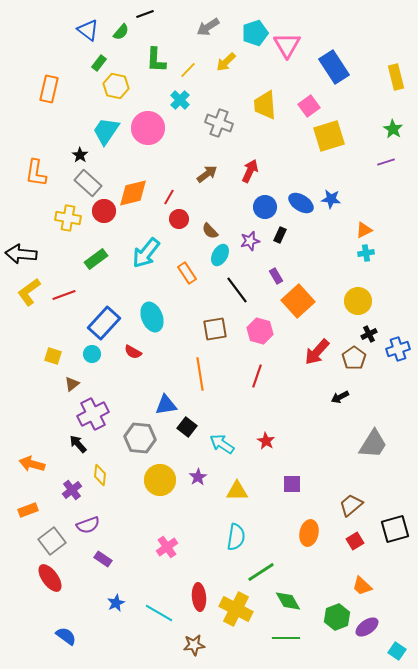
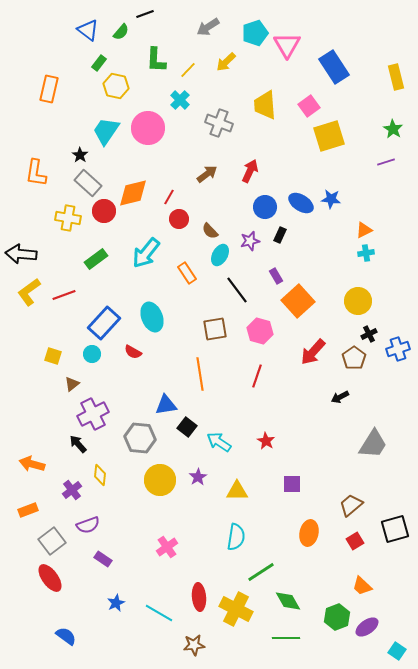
red arrow at (317, 352): moved 4 px left
cyan arrow at (222, 444): moved 3 px left, 2 px up
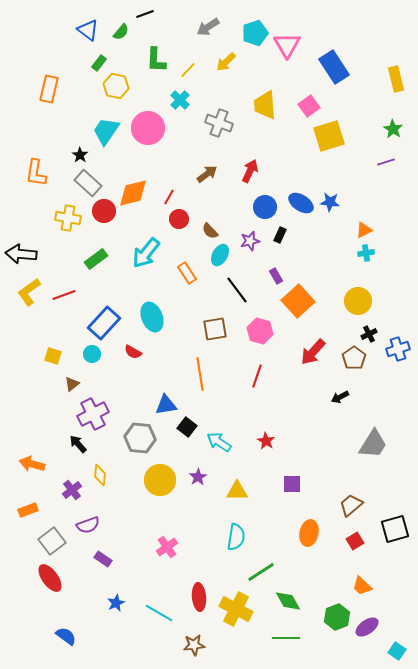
yellow rectangle at (396, 77): moved 2 px down
blue star at (331, 199): moved 1 px left, 3 px down
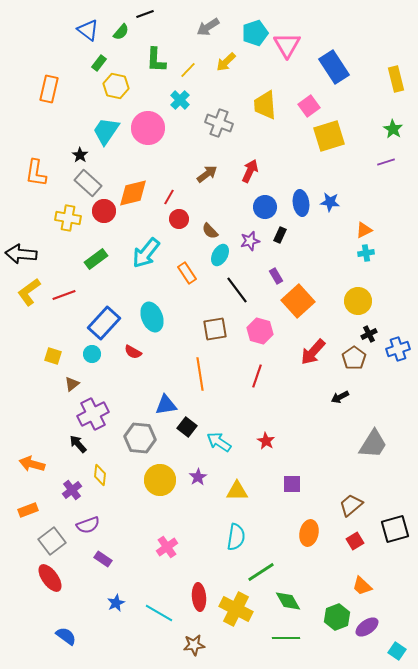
blue ellipse at (301, 203): rotated 50 degrees clockwise
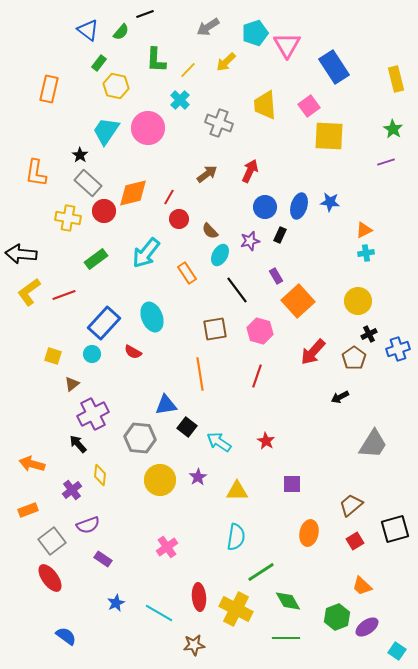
yellow square at (329, 136): rotated 20 degrees clockwise
blue ellipse at (301, 203): moved 2 px left, 3 px down; rotated 25 degrees clockwise
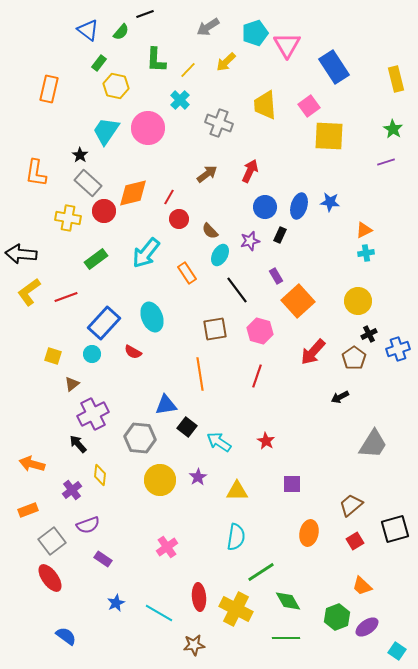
red line at (64, 295): moved 2 px right, 2 px down
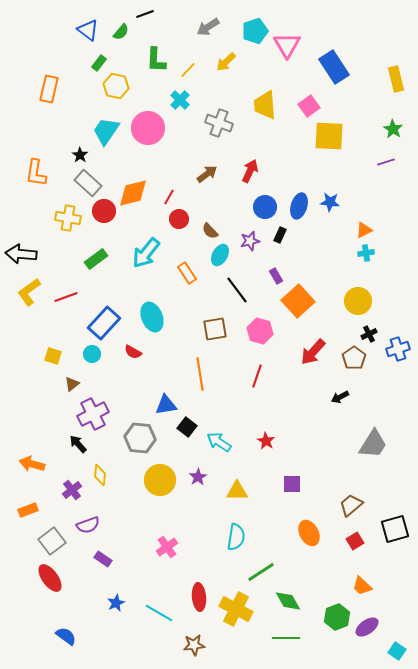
cyan pentagon at (255, 33): moved 2 px up
orange ellipse at (309, 533): rotated 40 degrees counterclockwise
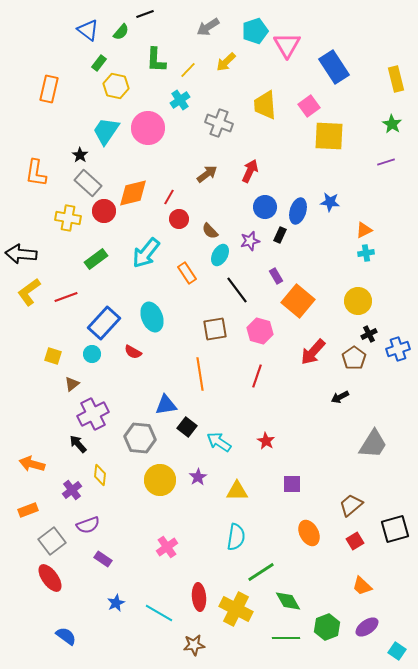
cyan cross at (180, 100): rotated 12 degrees clockwise
green star at (393, 129): moved 1 px left, 5 px up
blue ellipse at (299, 206): moved 1 px left, 5 px down
orange square at (298, 301): rotated 8 degrees counterclockwise
green hexagon at (337, 617): moved 10 px left, 10 px down
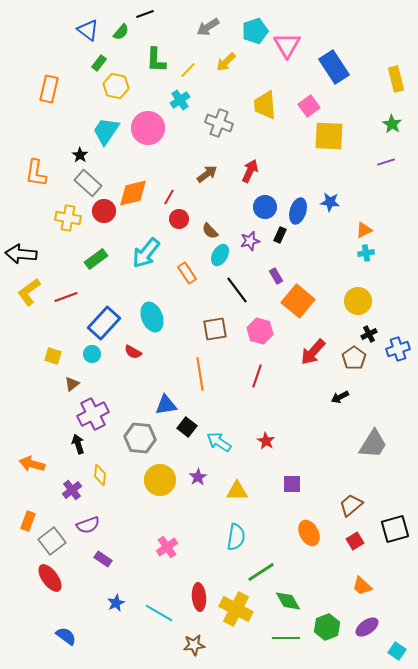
black arrow at (78, 444): rotated 24 degrees clockwise
orange rectangle at (28, 510): moved 11 px down; rotated 48 degrees counterclockwise
